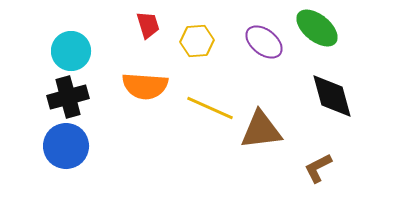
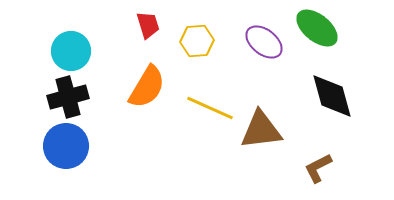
orange semicircle: moved 2 px right, 1 px down; rotated 63 degrees counterclockwise
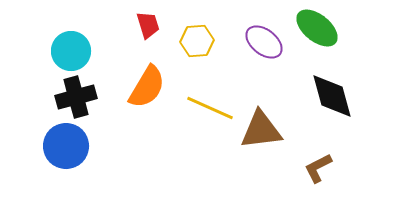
black cross: moved 8 px right
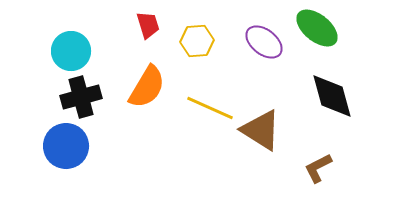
black cross: moved 5 px right
brown triangle: rotated 39 degrees clockwise
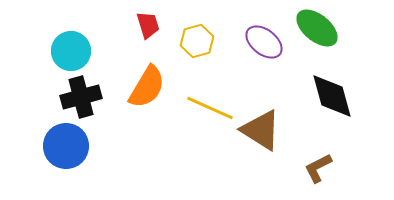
yellow hexagon: rotated 12 degrees counterclockwise
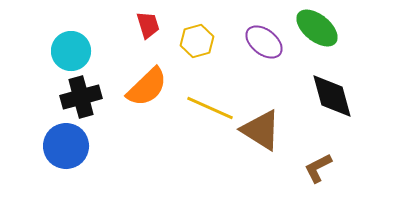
orange semicircle: rotated 15 degrees clockwise
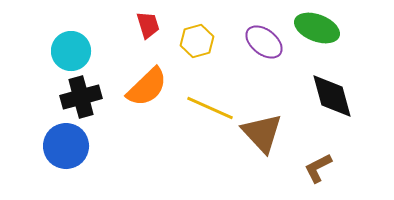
green ellipse: rotated 18 degrees counterclockwise
brown triangle: moved 1 px right, 3 px down; rotated 15 degrees clockwise
